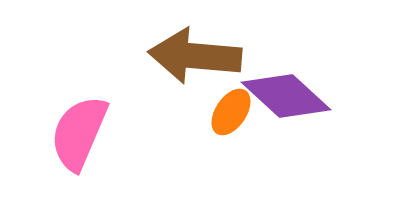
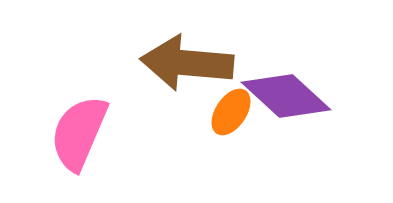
brown arrow: moved 8 px left, 7 px down
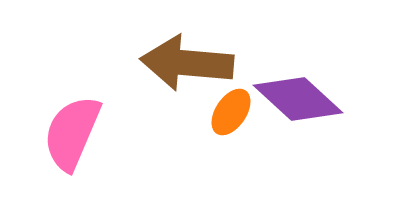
purple diamond: moved 12 px right, 3 px down
pink semicircle: moved 7 px left
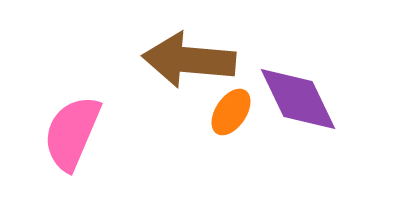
brown arrow: moved 2 px right, 3 px up
purple diamond: rotated 22 degrees clockwise
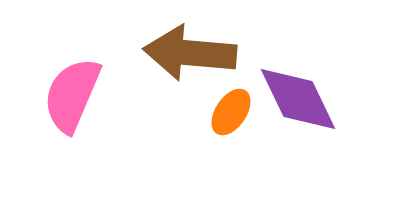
brown arrow: moved 1 px right, 7 px up
pink semicircle: moved 38 px up
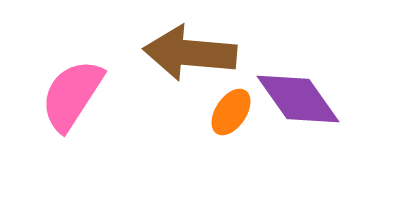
pink semicircle: rotated 10 degrees clockwise
purple diamond: rotated 10 degrees counterclockwise
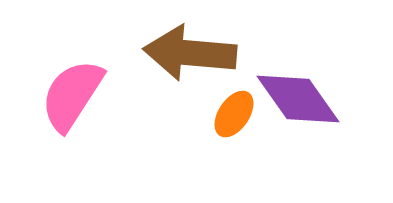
orange ellipse: moved 3 px right, 2 px down
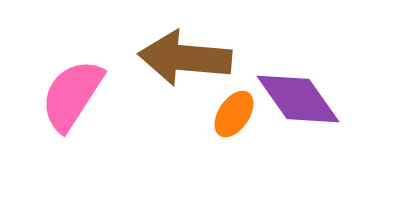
brown arrow: moved 5 px left, 5 px down
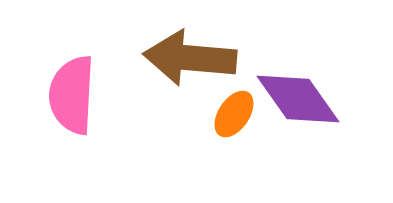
brown arrow: moved 5 px right
pink semicircle: rotated 30 degrees counterclockwise
